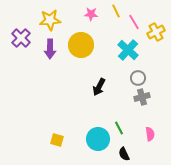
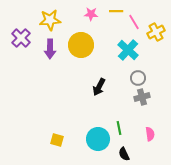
yellow line: rotated 64 degrees counterclockwise
green line: rotated 16 degrees clockwise
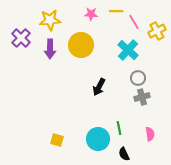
yellow cross: moved 1 px right, 1 px up
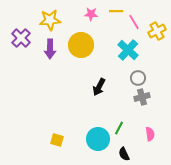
green line: rotated 40 degrees clockwise
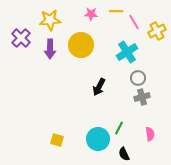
cyan cross: moved 1 px left, 2 px down; rotated 15 degrees clockwise
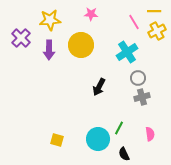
yellow line: moved 38 px right
purple arrow: moved 1 px left, 1 px down
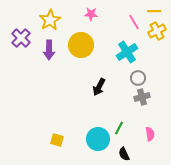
yellow star: rotated 25 degrees counterclockwise
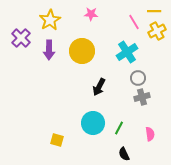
yellow circle: moved 1 px right, 6 px down
cyan circle: moved 5 px left, 16 px up
